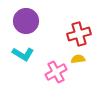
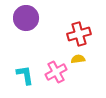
purple circle: moved 3 px up
cyan L-shape: moved 2 px right, 21 px down; rotated 130 degrees counterclockwise
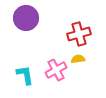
pink cross: moved 2 px up
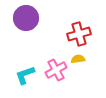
cyan L-shape: rotated 100 degrees counterclockwise
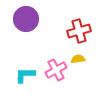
purple circle: moved 1 px down
red cross: moved 3 px up
cyan L-shape: rotated 20 degrees clockwise
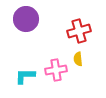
yellow semicircle: rotated 88 degrees counterclockwise
pink cross: rotated 20 degrees clockwise
cyan L-shape: moved 1 px down
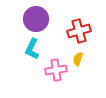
purple circle: moved 10 px right
yellow semicircle: rotated 24 degrees clockwise
cyan L-shape: moved 7 px right, 27 px up; rotated 65 degrees counterclockwise
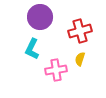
purple circle: moved 4 px right, 2 px up
red cross: moved 1 px right
yellow semicircle: moved 2 px right
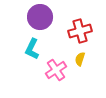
pink cross: rotated 25 degrees counterclockwise
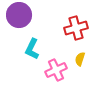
purple circle: moved 21 px left, 2 px up
red cross: moved 4 px left, 3 px up
pink cross: rotated 10 degrees clockwise
